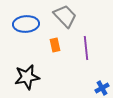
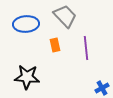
black star: rotated 15 degrees clockwise
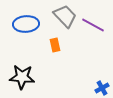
purple line: moved 7 px right, 23 px up; rotated 55 degrees counterclockwise
black star: moved 5 px left
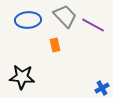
blue ellipse: moved 2 px right, 4 px up
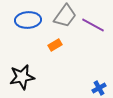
gray trapezoid: rotated 80 degrees clockwise
orange rectangle: rotated 72 degrees clockwise
black star: rotated 15 degrees counterclockwise
blue cross: moved 3 px left
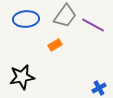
blue ellipse: moved 2 px left, 1 px up
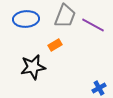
gray trapezoid: rotated 15 degrees counterclockwise
black star: moved 11 px right, 10 px up
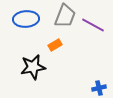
blue cross: rotated 16 degrees clockwise
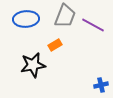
black star: moved 2 px up
blue cross: moved 2 px right, 3 px up
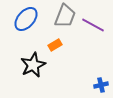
blue ellipse: rotated 45 degrees counterclockwise
black star: rotated 15 degrees counterclockwise
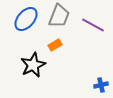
gray trapezoid: moved 6 px left
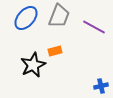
blue ellipse: moved 1 px up
purple line: moved 1 px right, 2 px down
orange rectangle: moved 6 px down; rotated 16 degrees clockwise
blue cross: moved 1 px down
